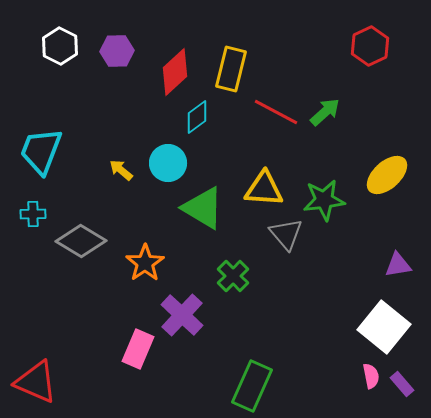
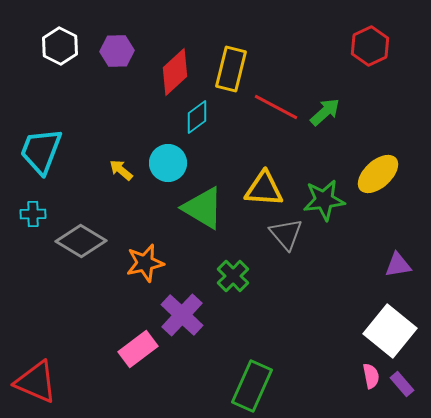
red line: moved 5 px up
yellow ellipse: moved 9 px left, 1 px up
orange star: rotated 21 degrees clockwise
white square: moved 6 px right, 4 px down
pink rectangle: rotated 30 degrees clockwise
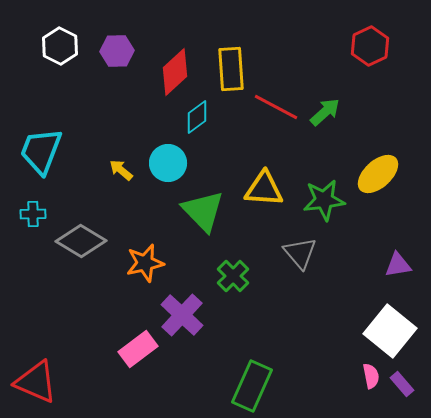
yellow rectangle: rotated 18 degrees counterclockwise
green triangle: moved 3 px down; rotated 15 degrees clockwise
gray triangle: moved 14 px right, 19 px down
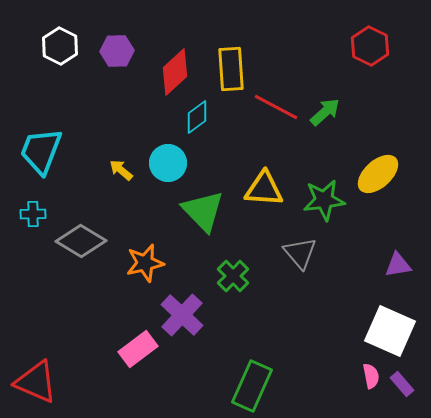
red hexagon: rotated 9 degrees counterclockwise
white square: rotated 15 degrees counterclockwise
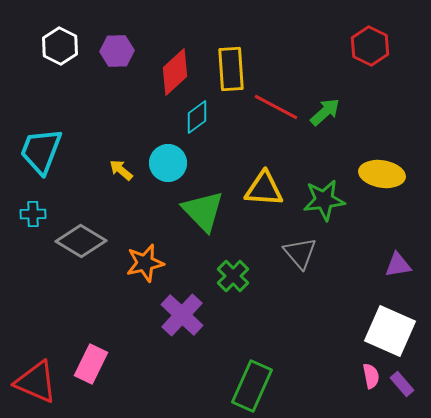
yellow ellipse: moved 4 px right; rotated 51 degrees clockwise
pink rectangle: moved 47 px left, 15 px down; rotated 27 degrees counterclockwise
